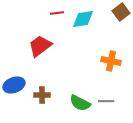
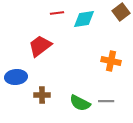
cyan diamond: moved 1 px right
blue ellipse: moved 2 px right, 8 px up; rotated 15 degrees clockwise
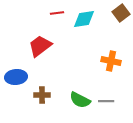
brown square: moved 1 px down
green semicircle: moved 3 px up
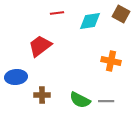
brown square: moved 1 px down; rotated 24 degrees counterclockwise
cyan diamond: moved 6 px right, 2 px down
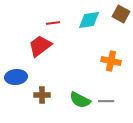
red line: moved 4 px left, 10 px down
cyan diamond: moved 1 px left, 1 px up
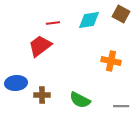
blue ellipse: moved 6 px down
gray line: moved 15 px right, 5 px down
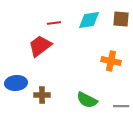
brown square: moved 5 px down; rotated 24 degrees counterclockwise
red line: moved 1 px right
green semicircle: moved 7 px right
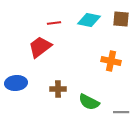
cyan diamond: rotated 20 degrees clockwise
red trapezoid: moved 1 px down
brown cross: moved 16 px right, 6 px up
green semicircle: moved 2 px right, 2 px down
gray line: moved 6 px down
